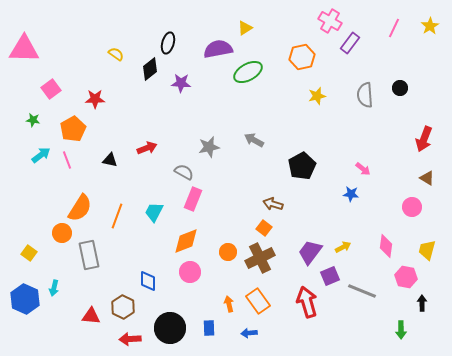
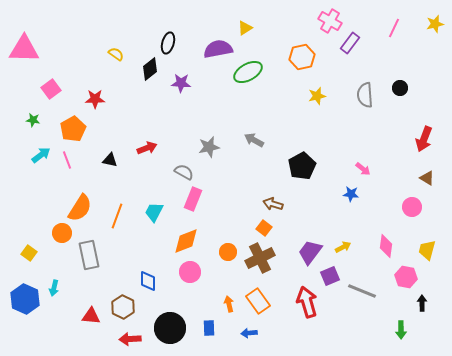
yellow star at (430, 26): moved 5 px right, 2 px up; rotated 18 degrees clockwise
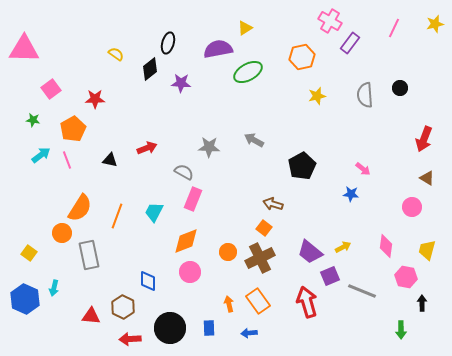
gray star at (209, 147): rotated 15 degrees clockwise
purple trapezoid at (310, 252): rotated 88 degrees counterclockwise
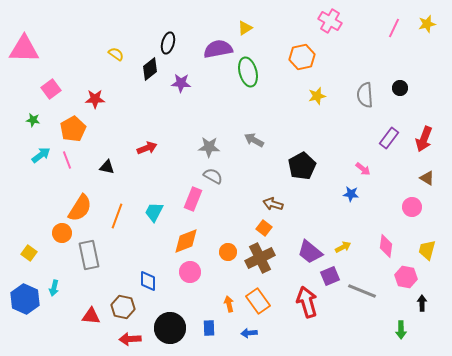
yellow star at (435, 24): moved 8 px left
purple rectangle at (350, 43): moved 39 px right, 95 px down
green ellipse at (248, 72): rotated 76 degrees counterclockwise
black triangle at (110, 160): moved 3 px left, 7 px down
gray semicircle at (184, 172): moved 29 px right, 4 px down
brown hexagon at (123, 307): rotated 15 degrees counterclockwise
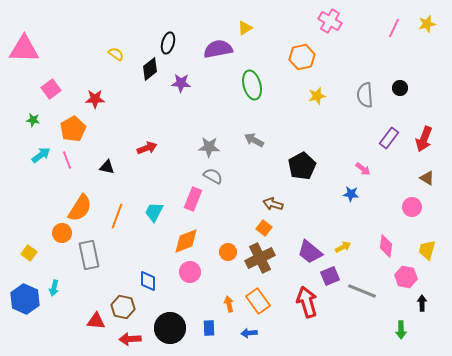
green ellipse at (248, 72): moved 4 px right, 13 px down
red triangle at (91, 316): moved 5 px right, 5 px down
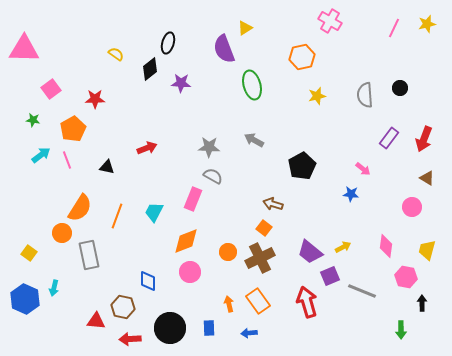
purple semicircle at (218, 49): moved 6 px right; rotated 100 degrees counterclockwise
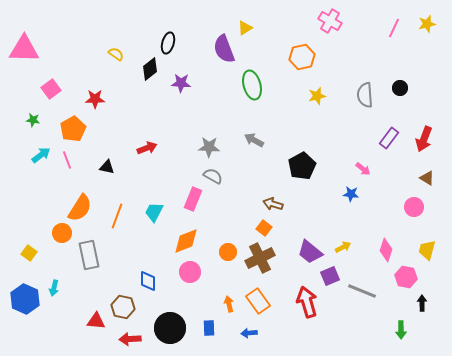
pink circle at (412, 207): moved 2 px right
pink diamond at (386, 246): moved 4 px down; rotated 10 degrees clockwise
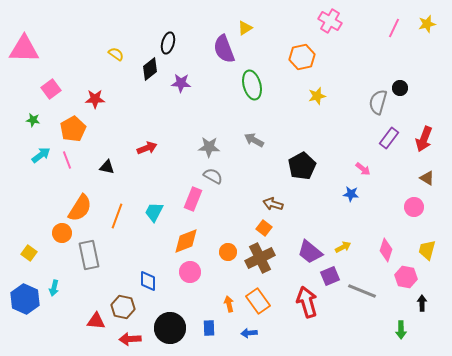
gray semicircle at (365, 95): moved 13 px right, 7 px down; rotated 20 degrees clockwise
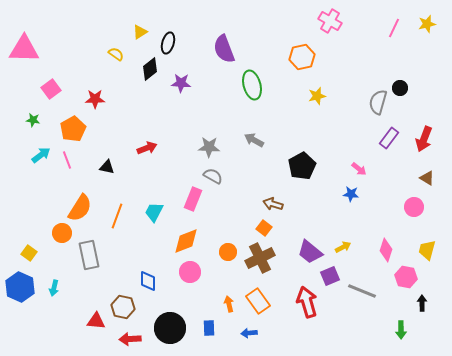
yellow triangle at (245, 28): moved 105 px left, 4 px down
pink arrow at (363, 169): moved 4 px left
blue hexagon at (25, 299): moved 5 px left, 12 px up
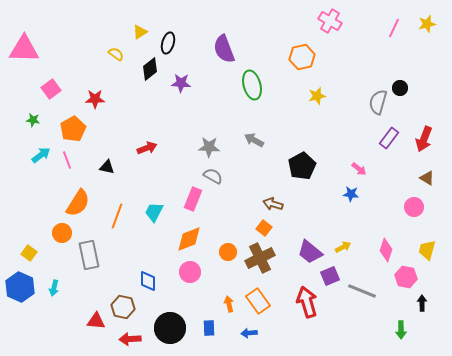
orange semicircle at (80, 208): moved 2 px left, 5 px up
orange diamond at (186, 241): moved 3 px right, 2 px up
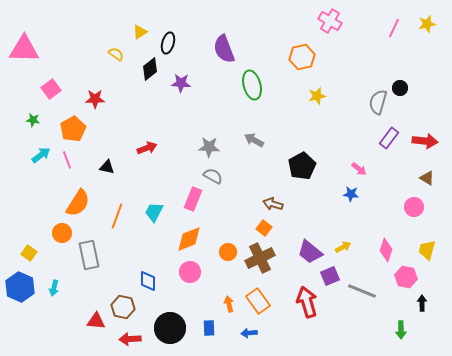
red arrow at (424, 139): moved 1 px right, 2 px down; rotated 105 degrees counterclockwise
